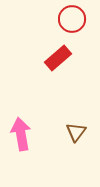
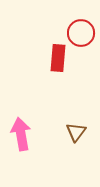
red circle: moved 9 px right, 14 px down
red rectangle: rotated 44 degrees counterclockwise
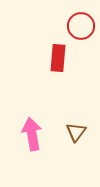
red circle: moved 7 px up
pink arrow: moved 11 px right
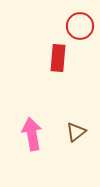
red circle: moved 1 px left
brown triangle: rotated 15 degrees clockwise
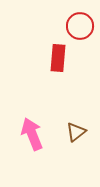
pink arrow: rotated 12 degrees counterclockwise
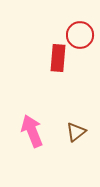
red circle: moved 9 px down
pink arrow: moved 3 px up
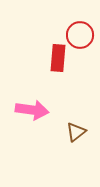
pink arrow: moved 21 px up; rotated 120 degrees clockwise
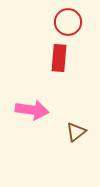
red circle: moved 12 px left, 13 px up
red rectangle: moved 1 px right
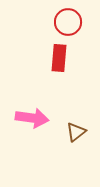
pink arrow: moved 8 px down
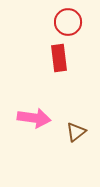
red rectangle: rotated 12 degrees counterclockwise
pink arrow: moved 2 px right
